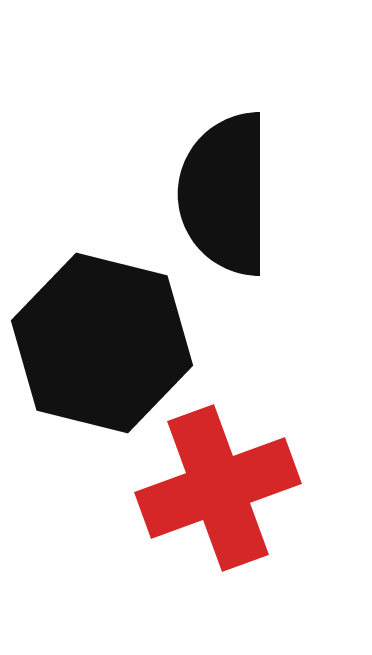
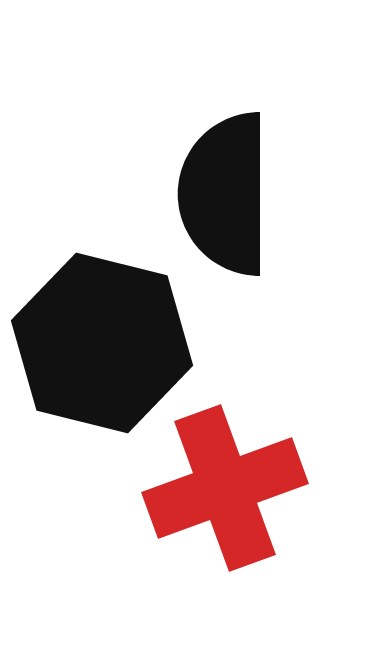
red cross: moved 7 px right
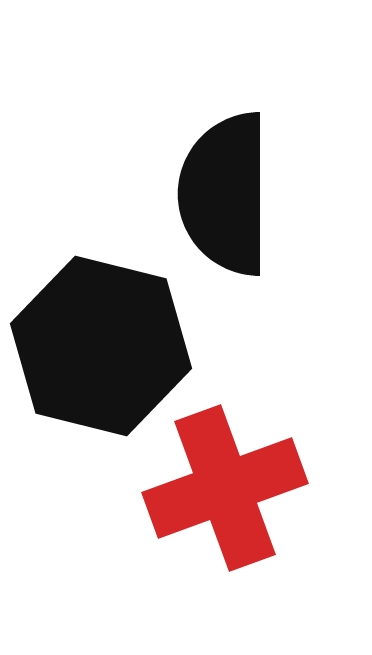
black hexagon: moved 1 px left, 3 px down
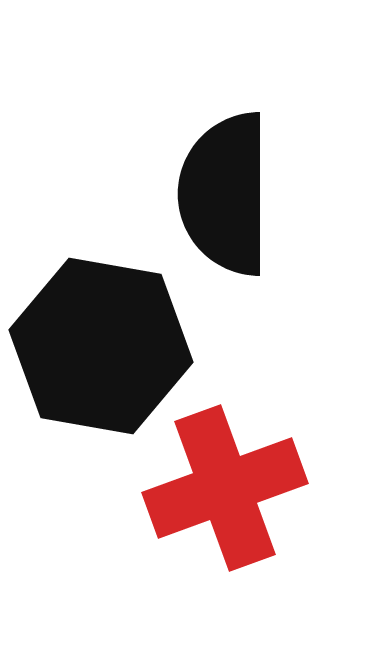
black hexagon: rotated 4 degrees counterclockwise
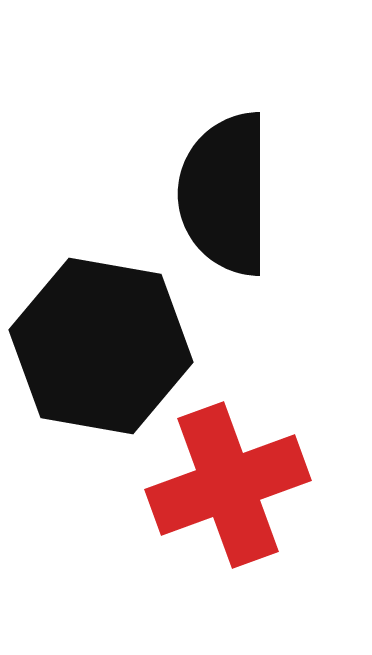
red cross: moved 3 px right, 3 px up
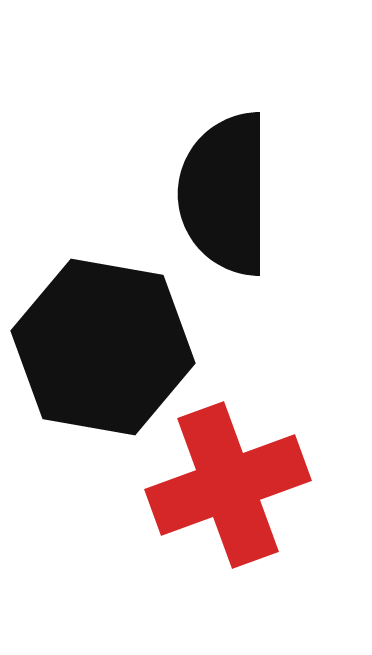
black hexagon: moved 2 px right, 1 px down
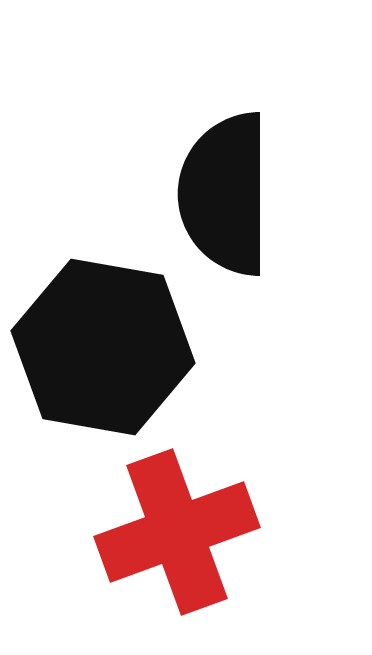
red cross: moved 51 px left, 47 px down
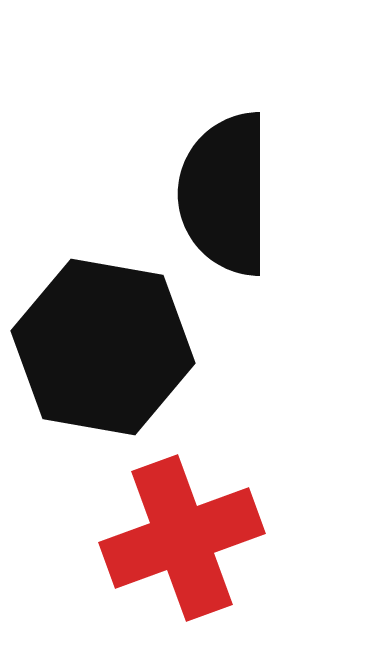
red cross: moved 5 px right, 6 px down
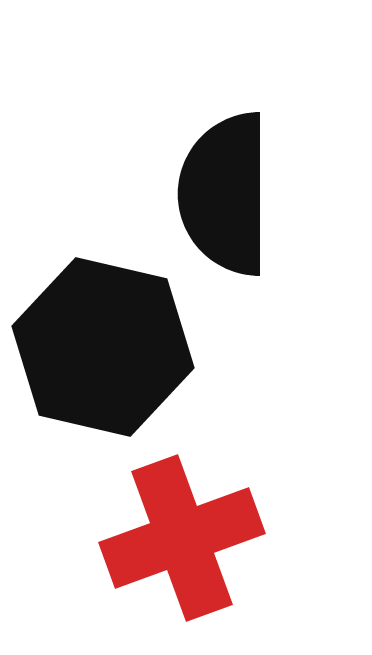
black hexagon: rotated 3 degrees clockwise
